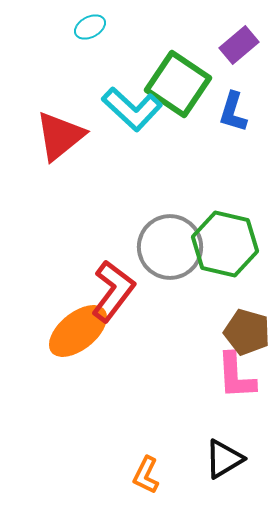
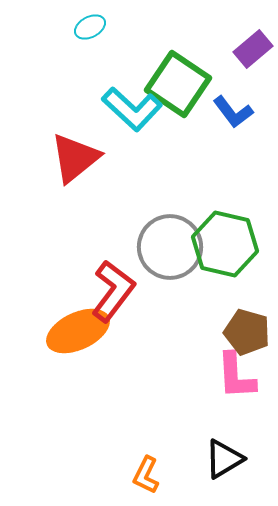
purple rectangle: moved 14 px right, 4 px down
blue L-shape: rotated 54 degrees counterclockwise
red triangle: moved 15 px right, 22 px down
orange ellipse: rotated 14 degrees clockwise
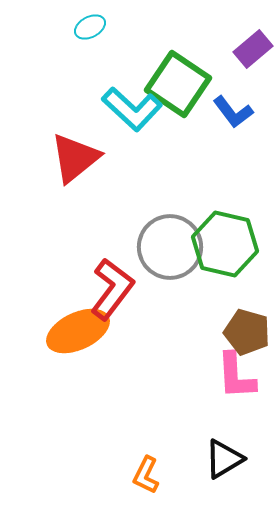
red L-shape: moved 1 px left, 2 px up
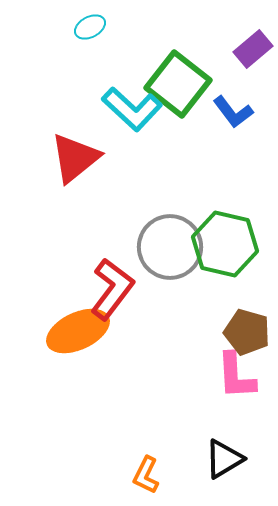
green square: rotated 4 degrees clockwise
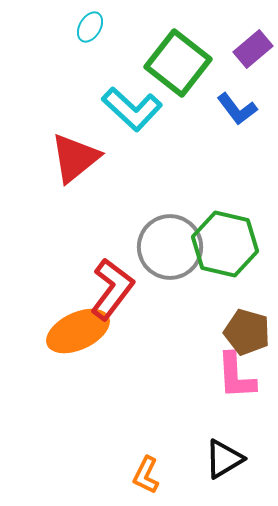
cyan ellipse: rotated 32 degrees counterclockwise
green square: moved 21 px up
blue L-shape: moved 4 px right, 3 px up
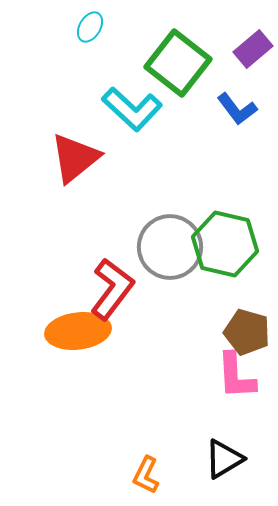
orange ellipse: rotated 18 degrees clockwise
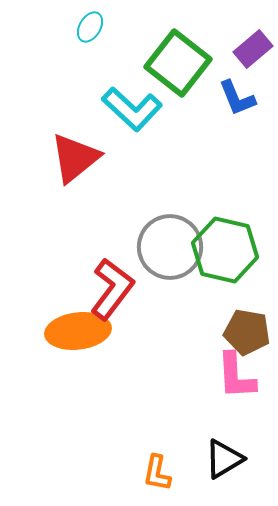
blue L-shape: moved 11 px up; rotated 15 degrees clockwise
green hexagon: moved 6 px down
brown pentagon: rotated 6 degrees counterclockwise
orange L-shape: moved 11 px right, 2 px up; rotated 15 degrees counterclockwise
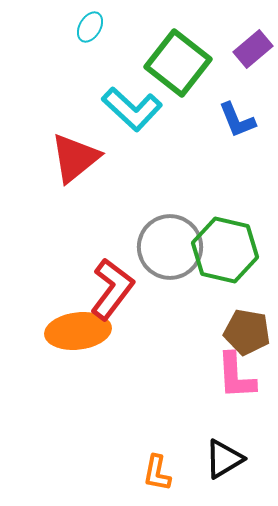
blue L-shape: moved 22 px down
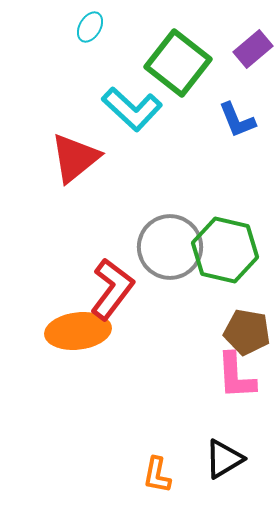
orange L-shape: moved 2 px down
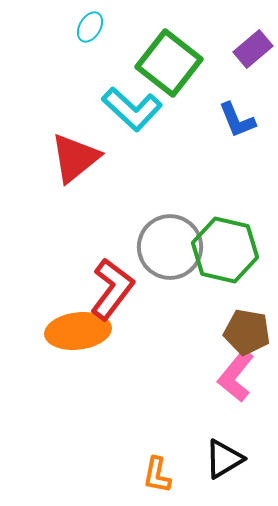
green square: moved 9 px left
pink L-shape: rotated 42 degrees clockwise
